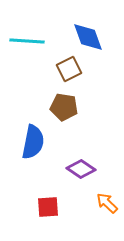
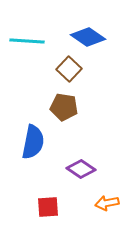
blue diamond: rotated 36 degrees counterclockwise
brown square: rotated 20 degrees counterclockwise
orange arrow: rotated 55 degrees counterclockwise
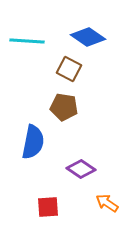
brown square: rotated 15 degrees counterclockwise
orange arrow: rotated 45 degrees clockwise
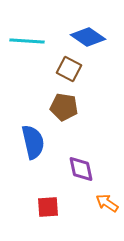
blue semicircle: rotated 24 degrees counterclockwise
purple diamond: rotated 44 degrees clockwise
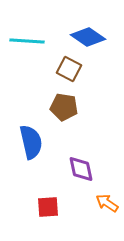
blue semicircle: moved 2 px left
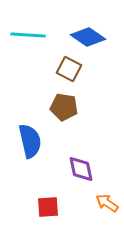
cyan line: moved 1 px right, 6 px up
blue semicircle: moved 1 px left, 1 px up
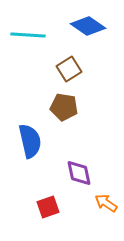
blue diamond: moved 11 px up
brown square: rotated 30 degrees clockwise
purple diamond: moved 2 px left, 4 px down
orange arrow: moved 1 px left
red square: rotated 15 degrees counterclockwise
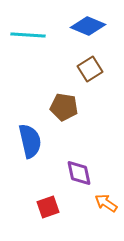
blue diamond: rotated 12 degrees counterclockwise
brown square: moved 21 px right
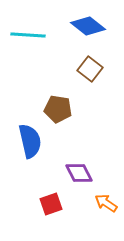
blue diamond: rotated 16 degrees clockwise
brown square: rotated 20 degrees counterclockwise
brown pentagon: moved 6 px left, 2 px down
purple diamond: rotated 16 degrees counterclockwise
red square: moved 3 px right, 3 px up
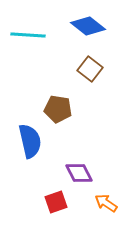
red square: moved 5 px right, 2 px up
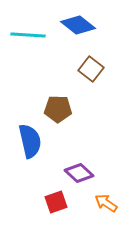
blue diamond: moved 10 px left, 1 px up
brown square: moved 1 px right
brown pentagon: rotated 8 degrees counterclockwise
purple diamond: rotated 20 degrees counterclockwise
